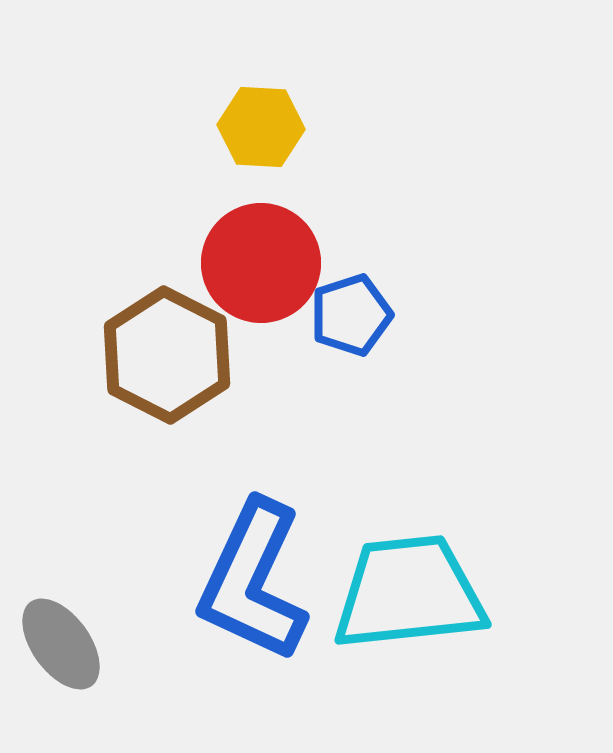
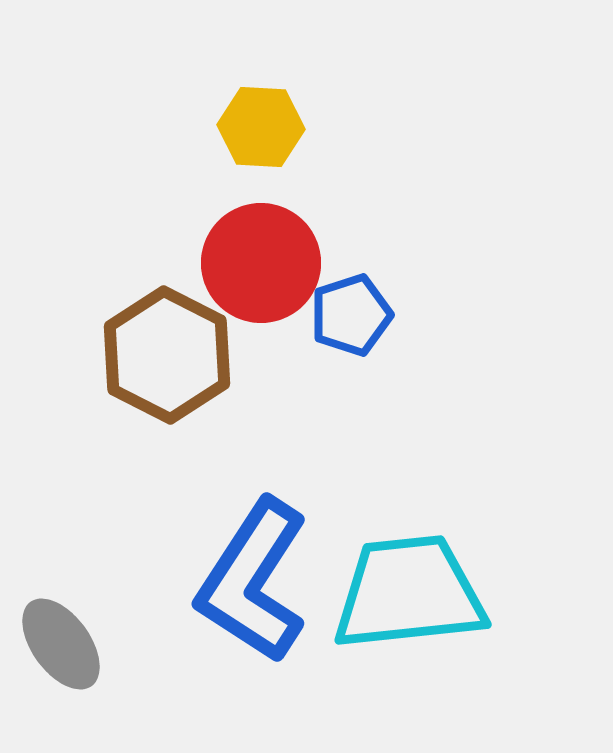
blue L-shape: rotated 8 degrees clockwise
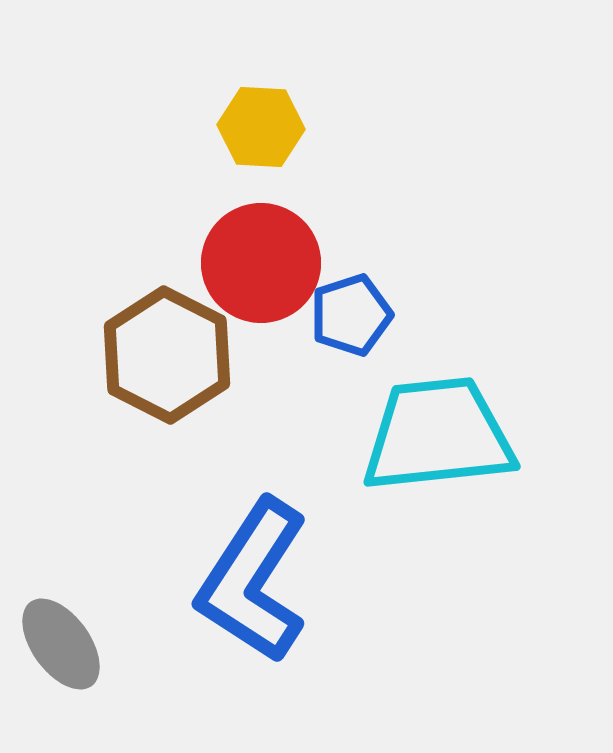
cyan trapezoid: moved 29 px right, 158 px up
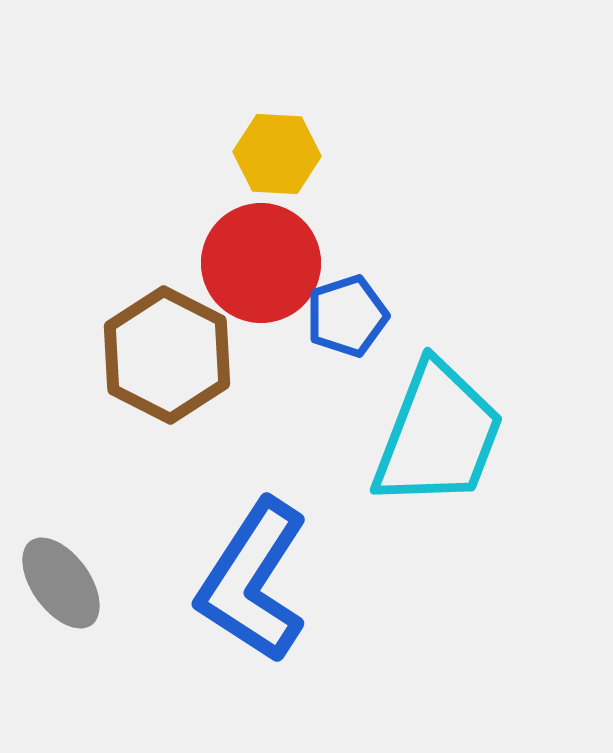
yellow hexagon: moved 16 px right, 27 px down
blue pentagon: moved 4 px left, 1 px down
cyan trapezoid: rotated 117 degrees clockwise
gray ellipse: moved 61 px up
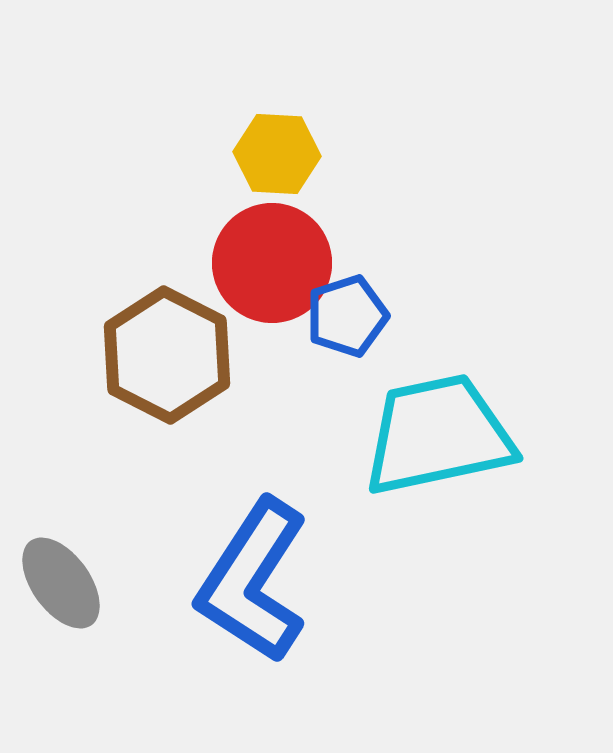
red circle: moved 11 px right
cyan trapezoid: rotated 123 degrees counterclockwise
